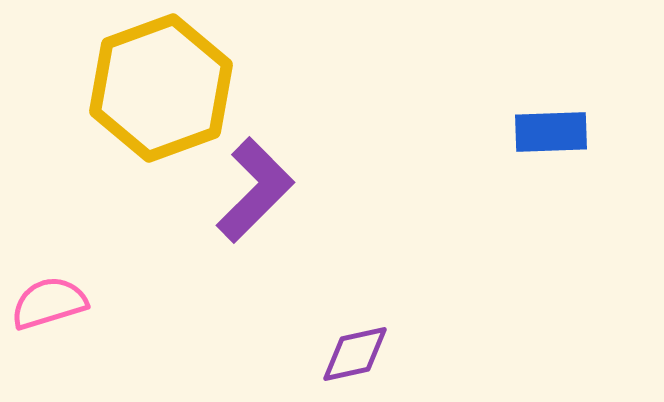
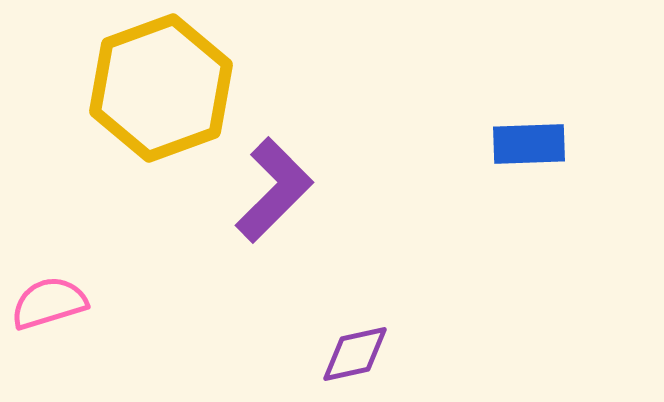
blue rectangle: moved 22 px left, 12 px down
purple L-shape: moved 19 px right
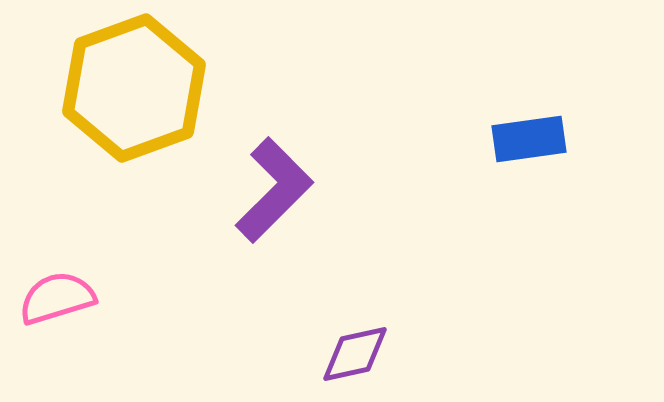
yellow hexagon: moved 27 px left
blue rectangle: moved 5 px up; rotated 6 degrees counterclockwise
pink semicircle: moved 8 px right, 5 px up
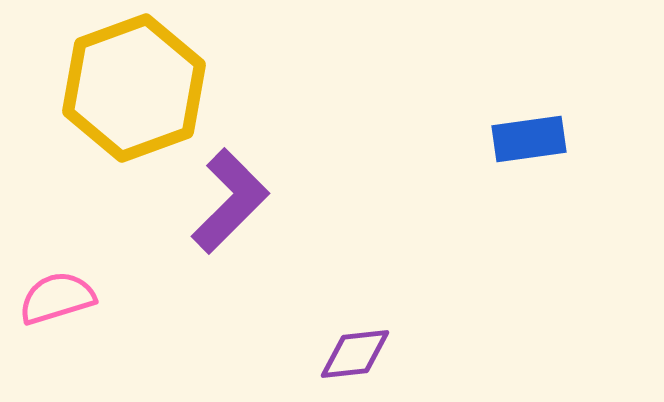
purple L-shape: moved 44 px left, 11 px down
purple diamond: rotated 6 degrees clockwise
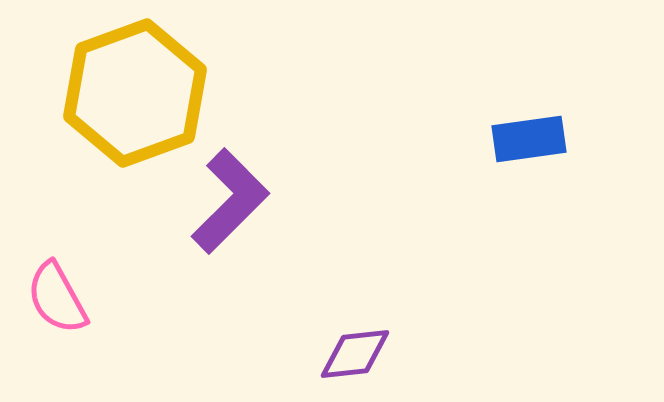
yellow hexagon: moved 1 px right, 5 px down
pink semicircle: rotated 102 degrees counterclockwise
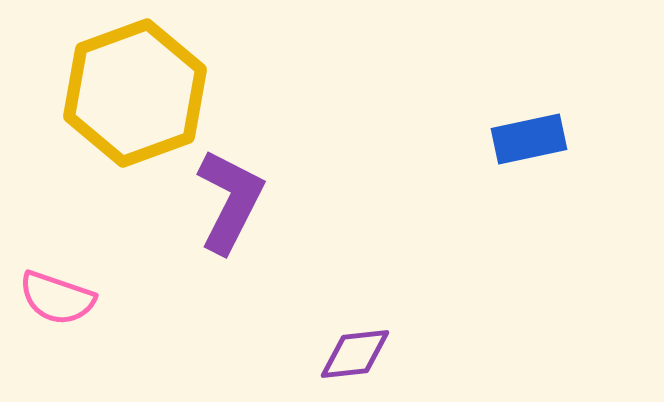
blue rectangle: rotated 4 degrees counterclockwise
purple L-shape: rotated 18 degrees counterclockwise
pink semicircle: rotated 42 degrees counterclockwise
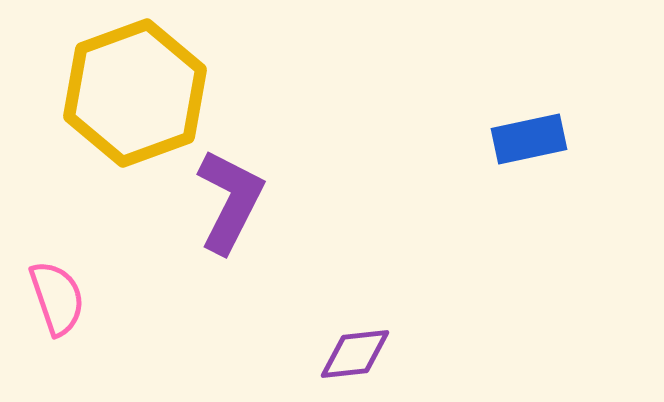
pink semicircle: rotated 128 degrees counterclockwise
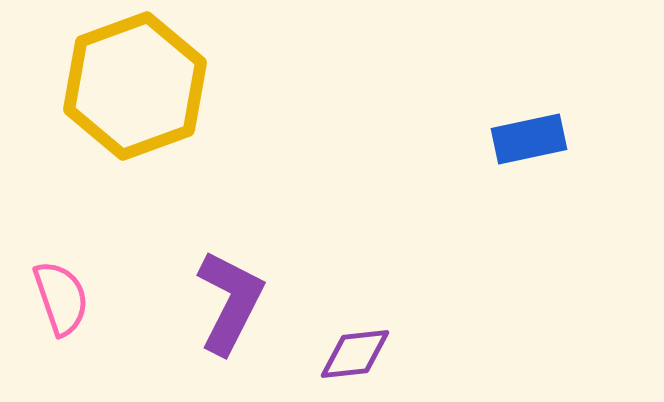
yellow hexagon: moved 7 px up
purple L-shape: moved 101 px down
pink semicircle: moved 4 px right
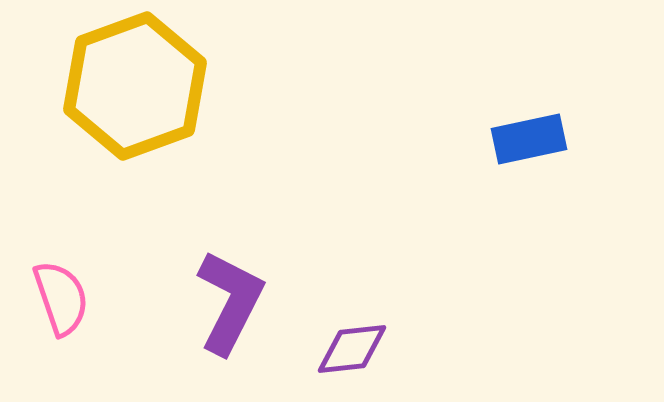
purple diamond: moved 3 px left, 5 px up
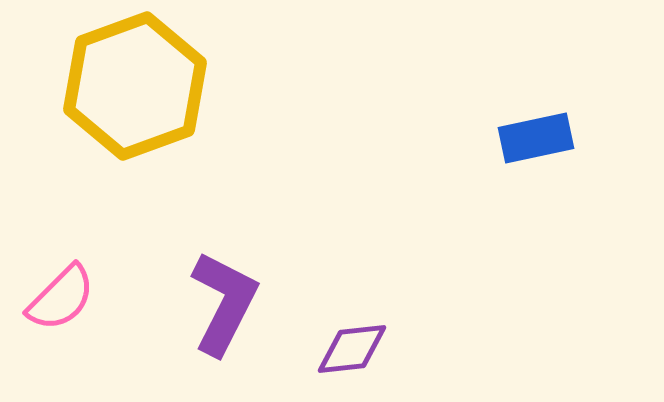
blue rectangle: moved 7 px right, 1 px up
pink semicircle: rotated 64 degrees clockwise
purple L-shape: moved 6 px left, 1 px down
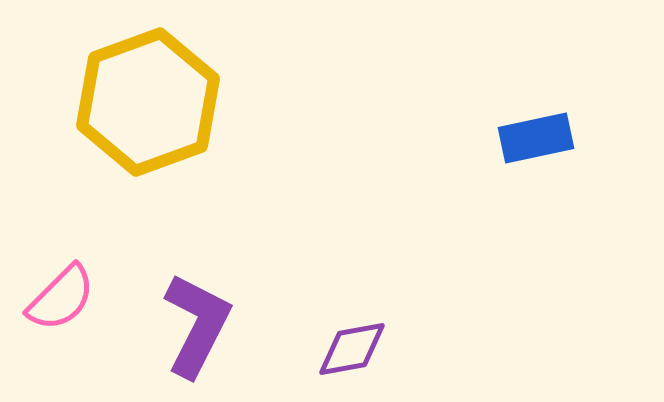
yellow hexagon: moved 13 px right, 16 px down
purple L-shape: moved 27 px left, 22 px down
purple diamond: rotated 4 degrees counterclockwise
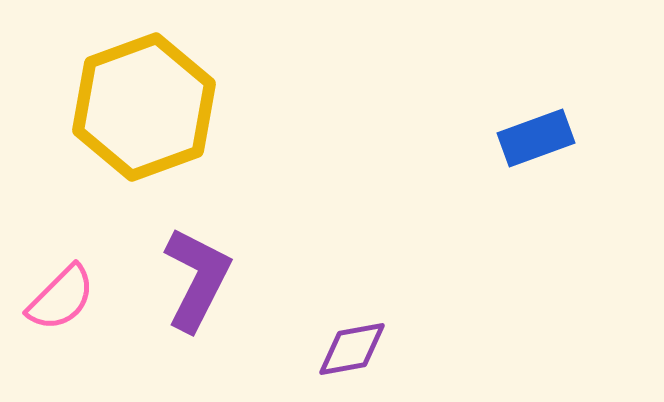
yellow hexagon: moved 4 px left, 5 px down
blue rectangle: rotated 8 degrees counterclockwise
purple L-shape: moved 46 px up
